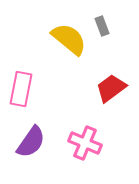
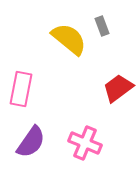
red trapezoid: moved 7 px right
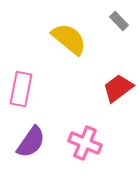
gray rectangle: moved 17 px right, 5 px up; rotated 24 degrees counterclockwise
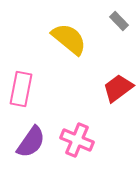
pink cross: moved 8 px left, 3 px up
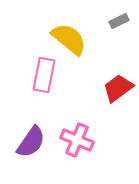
gray rectangle: rotated 72 degrees counterclockwise
pink rectangle: moved 23 px right, 14 px up
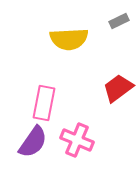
yellow semicircle: rotated 138 degrees clockwise
pink rectangle: moved 28 px down
purple semicircle: moved 2 px right
